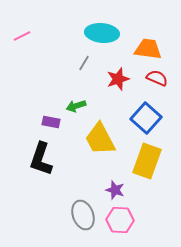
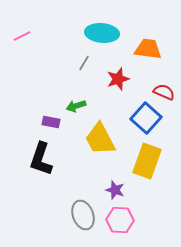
red semicircle: moved 7 px right, 14 px down
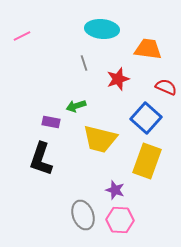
cyan ellipse: moved 4 px up
gray line: rotated 49 degrees counterclockwise
red semicircle: moved 2 px right, 5 px up
yellow trapezoid: rotated 48 degrees counterclockwise
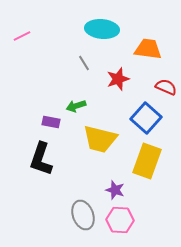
gray line: rotated 14 degrees counterclockwise
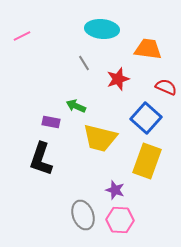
green arrow: rotated 42 degrees clockwise
yellow trapezoid: moved 1 px up
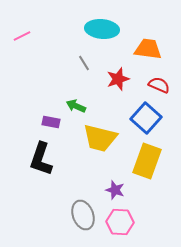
red semicircle: moved 7 px left, 2 px up
pink hexagon: moved 2 px down
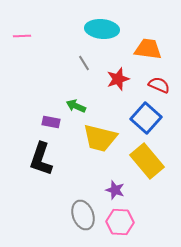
pink line: rotated 24 degrees clockwise
yellow rectangle: rotated 60 degrees counterclockwise
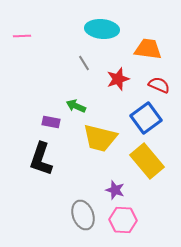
blue square: rotated 12 degrees clockwise
pink hexagon: moved 3 px right, 2 px up
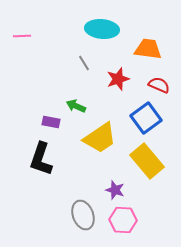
yellow trapezoid: rotated 48 degrees counterclockwise
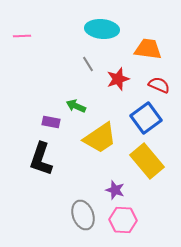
gray line: moved 4 px right, 1 px down
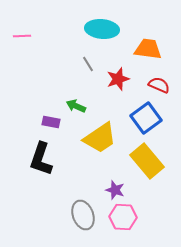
pink hexagon: moved 3 px up
